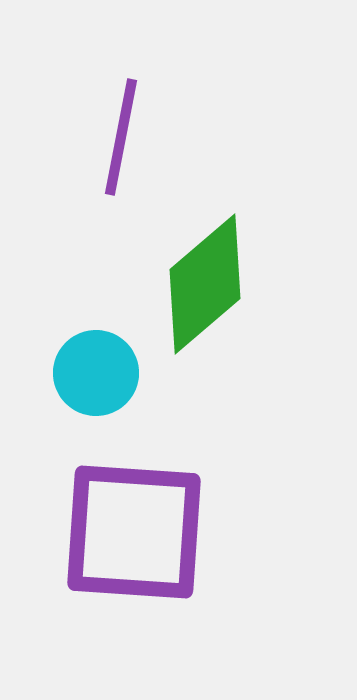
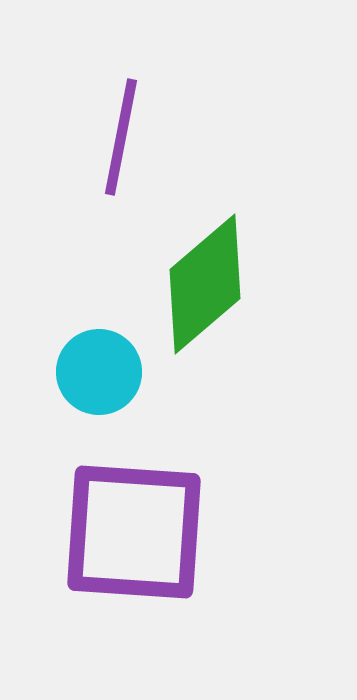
cyan circle: moved 3 px right, 1 px up
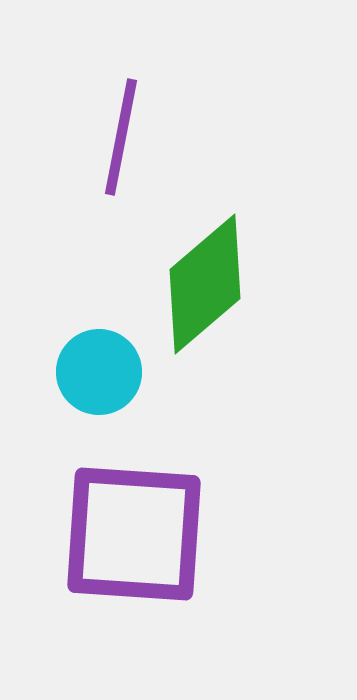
purple square: moved 2 px down
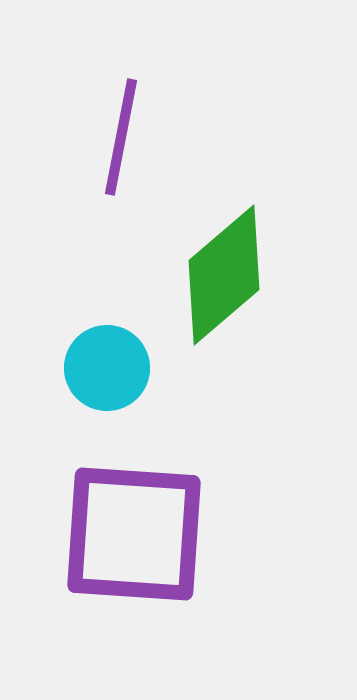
green diamond: moved 19 px right, 9 px up
cyan circle: moved 8 px right, 4 px up
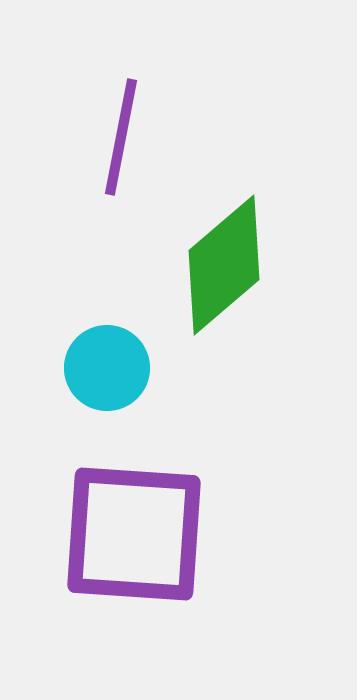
green diamond: moved 10 px up
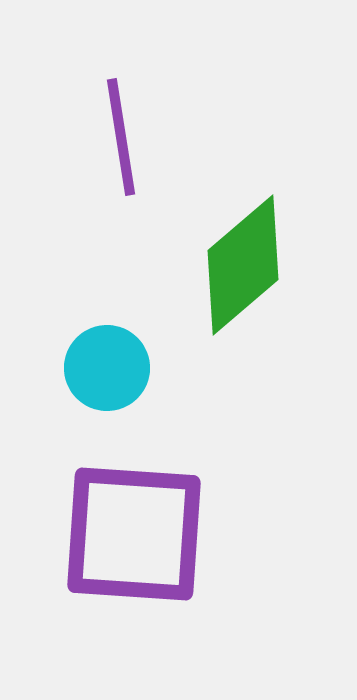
purple line: rotated 20 degrees counterclockwise
green diamond: moved 19 px right
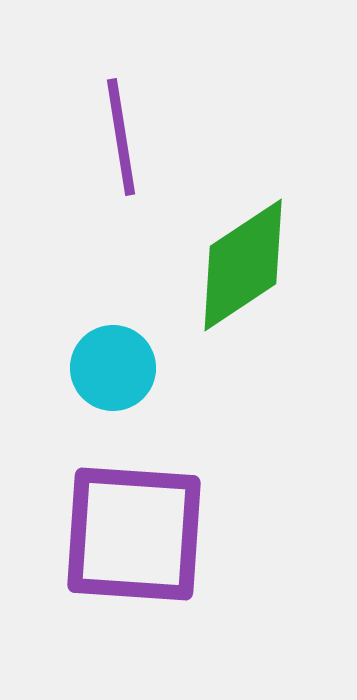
green diamond: rotated 7 degrees clockwise
cyan circle: moved 6 px right
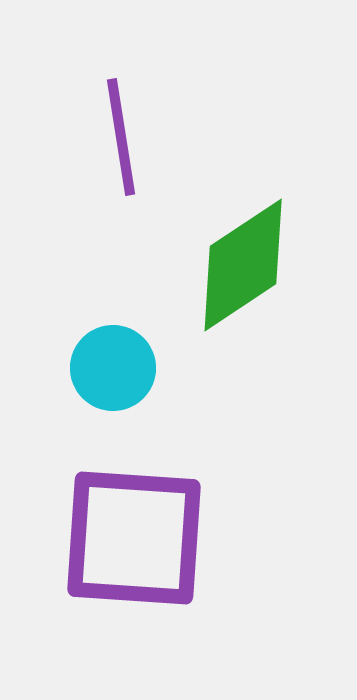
purple square: moved 4 px down
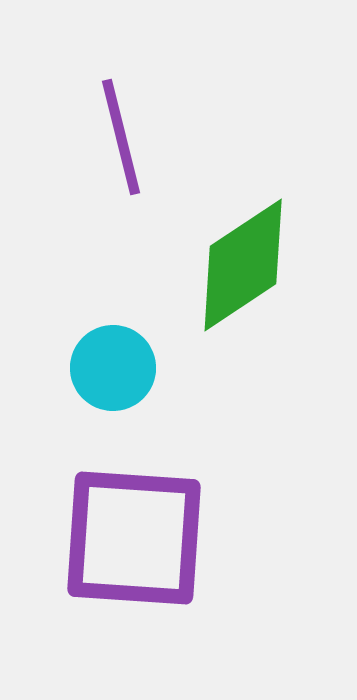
purple line: rotated 5 degrees counterclockwise
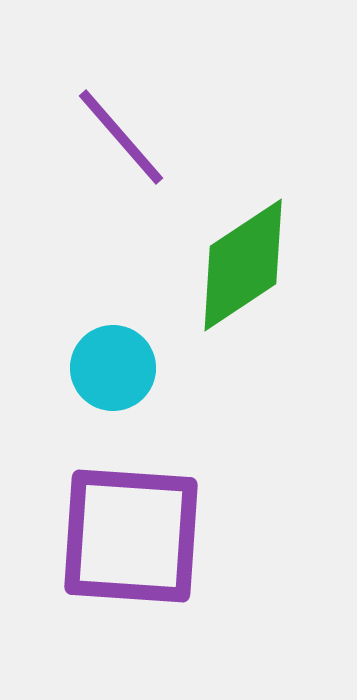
purple line: rotated 27 degrees counterclockwise
purple square: moved 3 px left, 2 px up
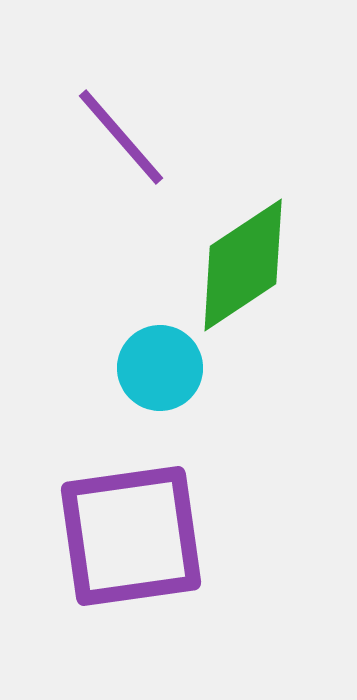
cyan circle: moved 47 px right
purple square: rotated 12 degrees counterclockwise
